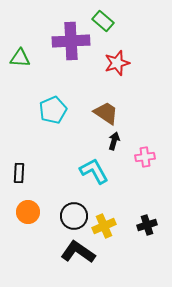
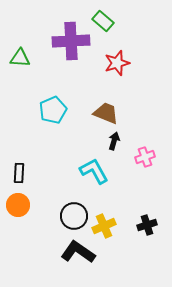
brown trapezoid: rotated 12 degrees counterclockwise
pink cross: rotated 12 degrees counterclockwise
orange circle: moved 10 px left, 7 px up
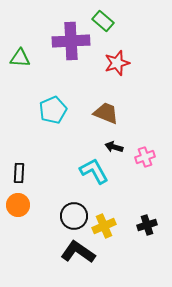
black arrow: moved 6 px down; rotated 90 degrees counterclockwise
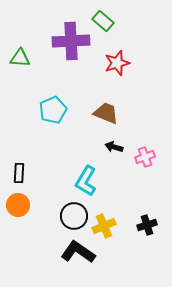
cyan L-shape: moved 8 px left, 10 px down; rotated 120 degrees counterclockwise
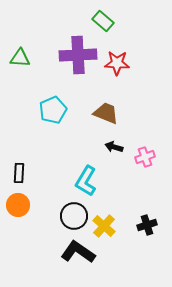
purple cross: moved 7 px right, 14 px down
red star: rotated 20 degrees clockwise
yellow cross: rotated 25 degrees counterclockwise
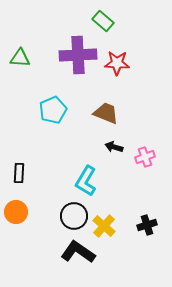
orange circle: moved 2 px left, 7 px down
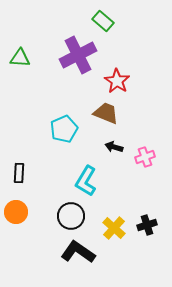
purple cross: rotated 24 degrees counterclockwise
red star: moved 18 px down; rotated 30 degrees clockwise
cyan pentagon: moved 11 px right, 19 px down
black circle: moved 3 px left
yellow cross: moved 10 px right, 2 px down
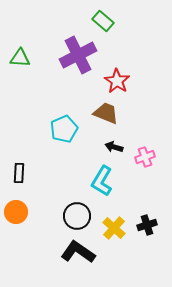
cyan L-shape: moved 16 px right
black circle: moved 6 px right
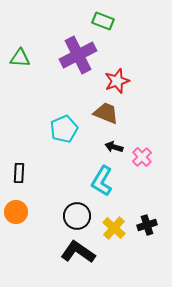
green rectangle: rotated 20 degrees counterclockwise
red star: rotated 20 degrees clockwise
pink cross: moved 3 px left; rotated 24 degrees counterclockwise
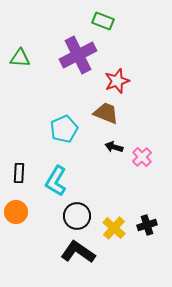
cyan L-shape: moved 46 px left
